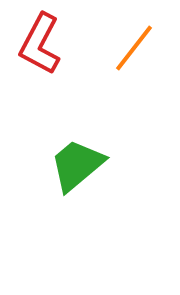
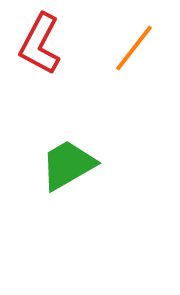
green trapezoid: moved 9 px left; rotated 10 degrees clockwise
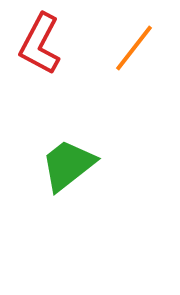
green trapezoid: rotated 8 degrees counterclockwise
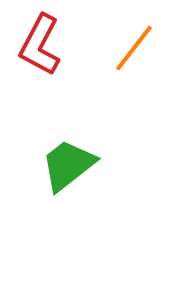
red L-shape: moved 1 px down
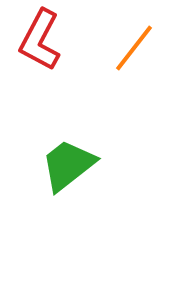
red L-shape: moved 5 px up
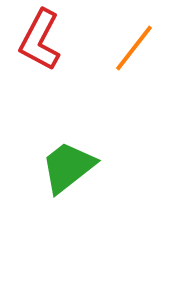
green trapezoid: moved 2 px down
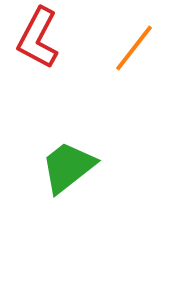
red L-shape: moved 2 px left, 2 px up
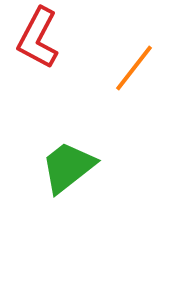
orange line: moved 20 px down
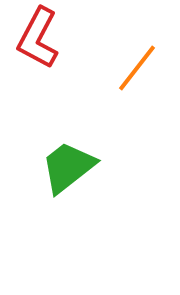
orange line: moved 3 px right
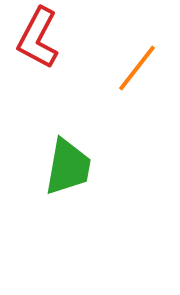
green trapezoid: rotated 138 degrees clockwise
